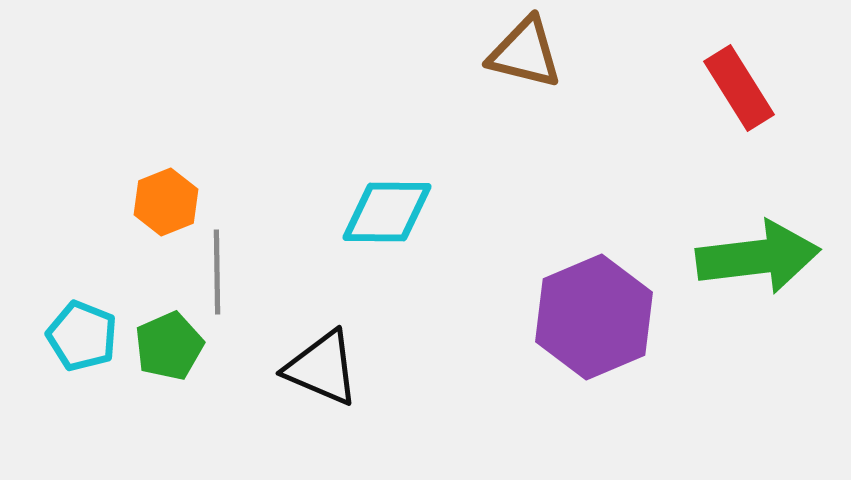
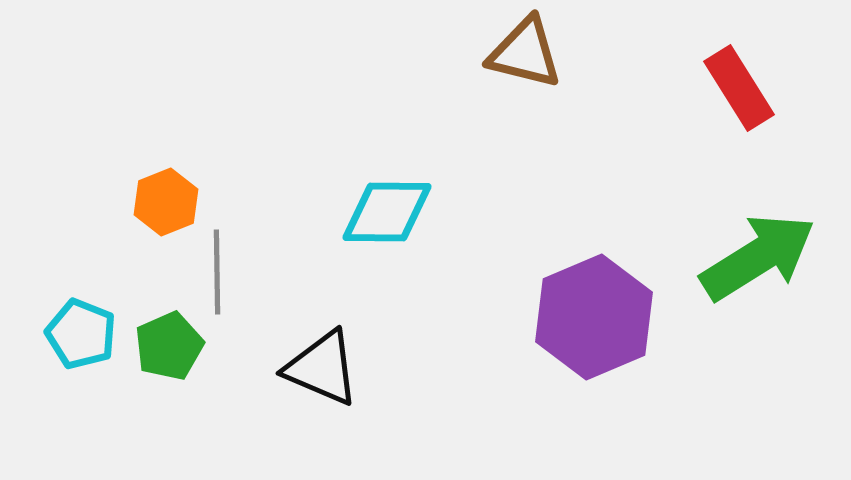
green arrow: rotated 25 degrees counterclockwise
cyan pentagon: moved 1 px left, 2 px up
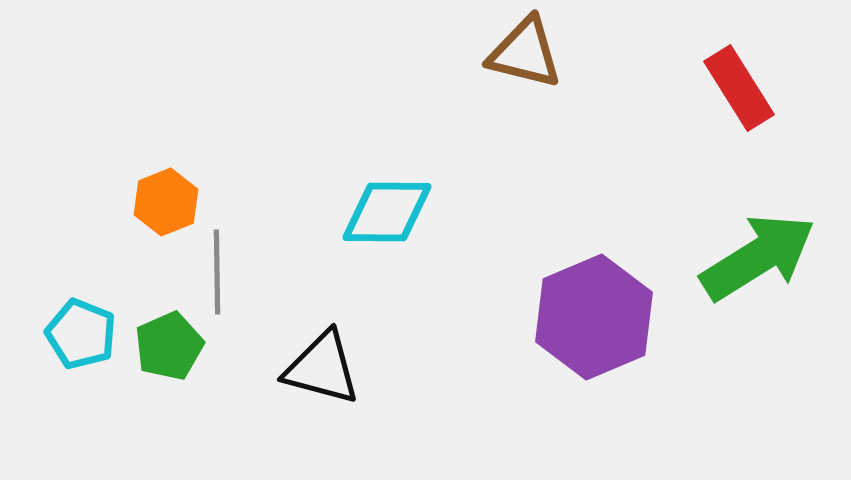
black triangle: rotated 8 degrees counterclockwise
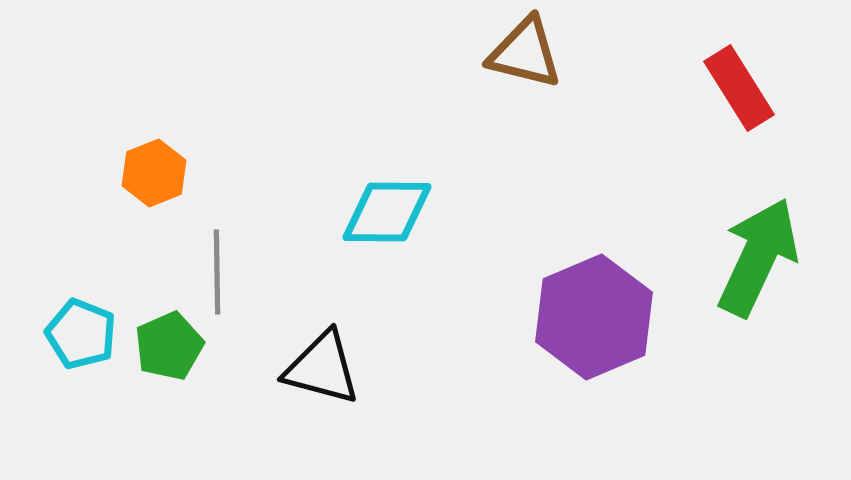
orange hexagon: moved 12 px left, 29 px up
green arrow: rotated 33 degrees counterclockwise
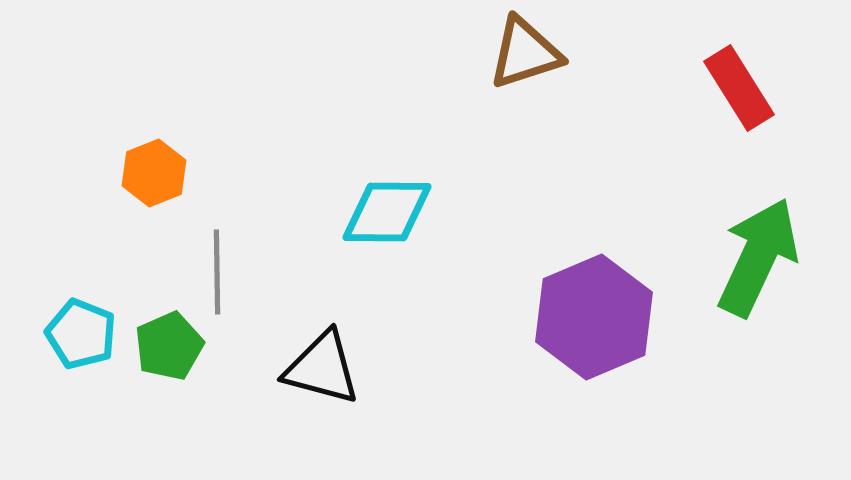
brown triangle: rotated 32 degrees counterclockwise
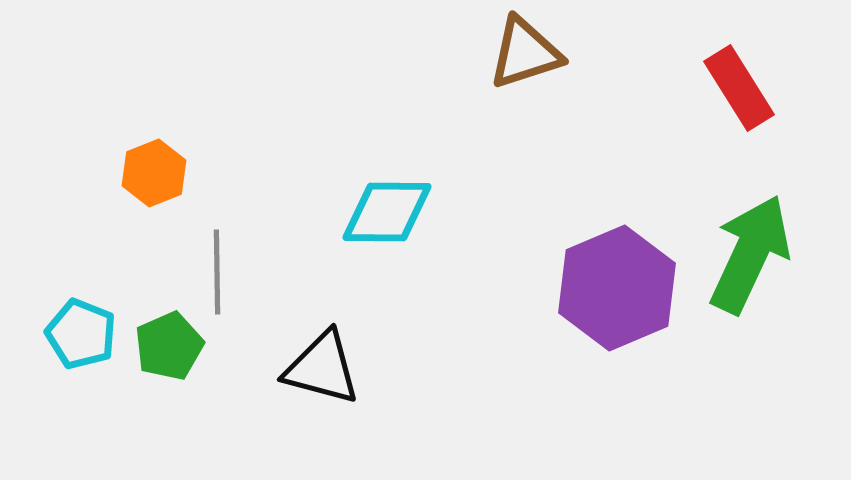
green arrow: moved 8 px left, 3 px up
purple hexagon: moved 23 px right, 29 px up
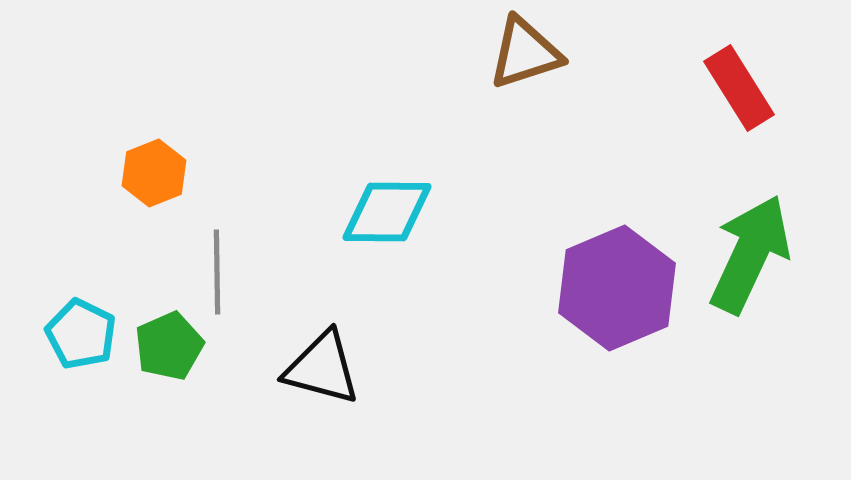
cyan pentagon: rotated 4 degrees clockwise
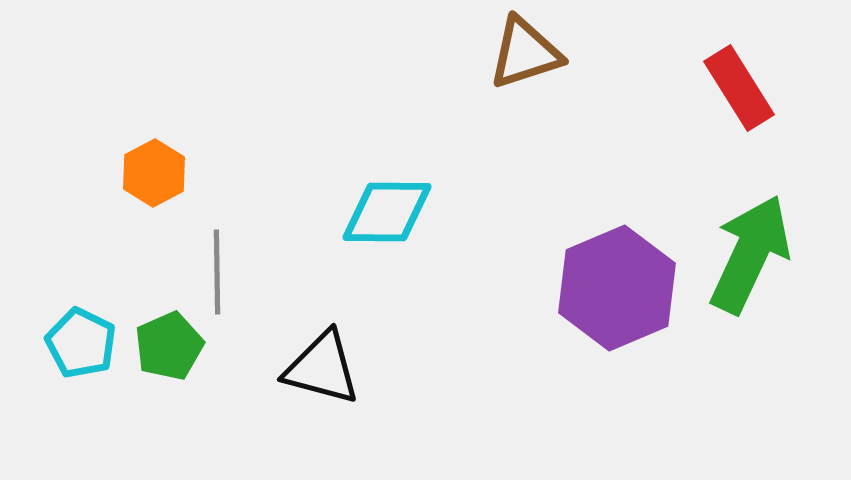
orange hexagon: rotated 6 degrees counterclockwise
cyan pentagon: moved 9 px down
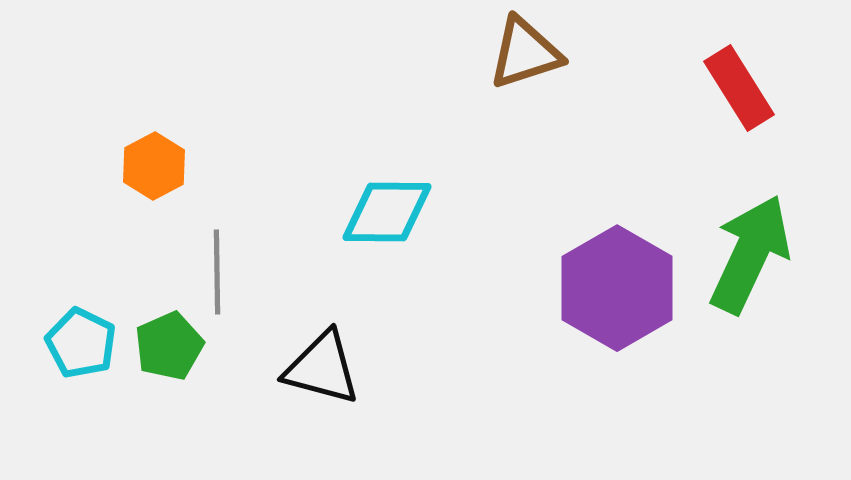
orange hexagon: moved 7 px up
purple hexagon: rotated 7 degrees counterclockwise
